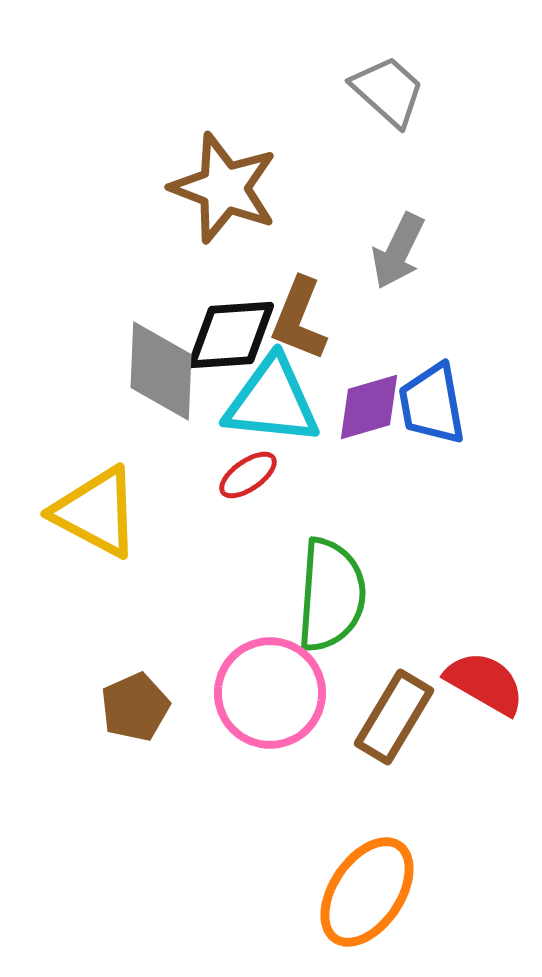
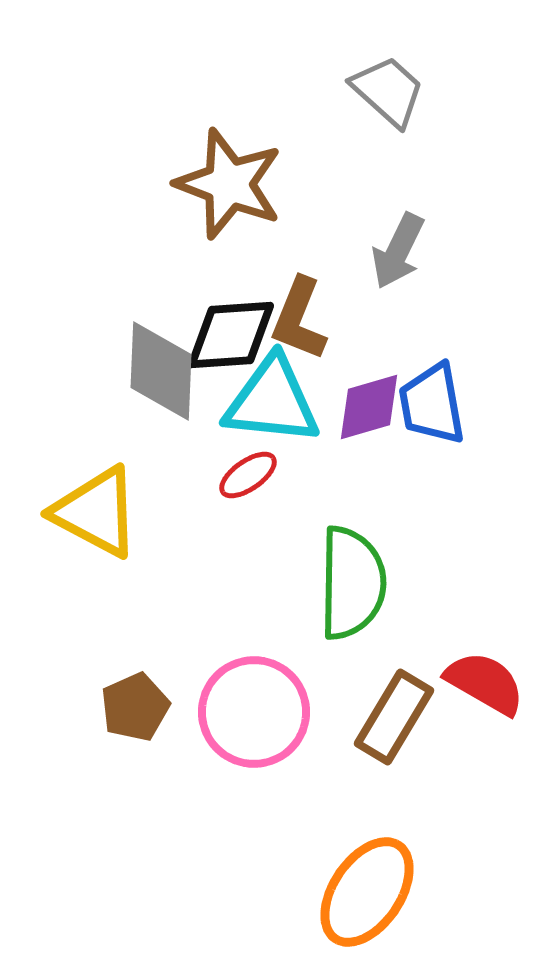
brown star: moved 5 px right, 4 px up
green semicircle: moved 21 px right, 12 px up; rotated 3 degrees counterclockwise
pink circle: moved 16 px left, 19 px down
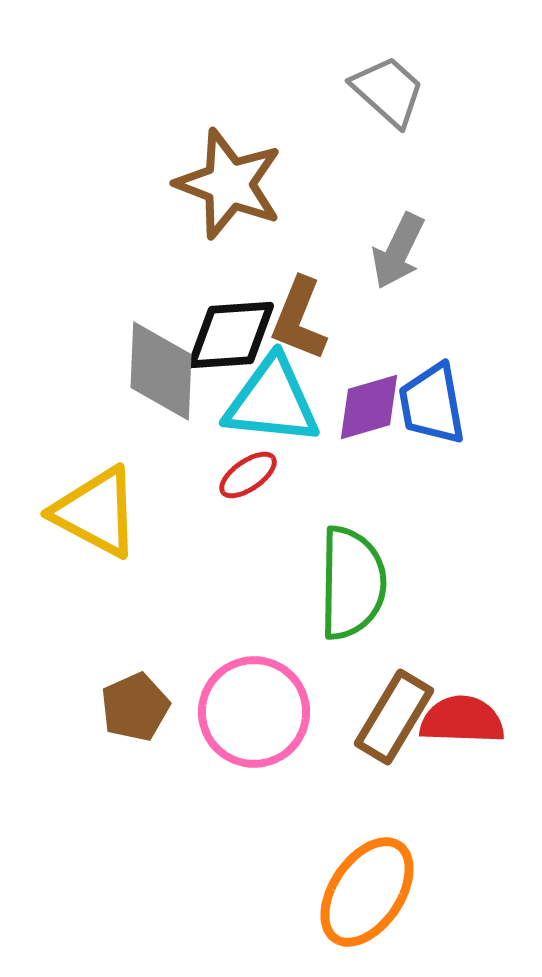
red semicircle: moved 23 px left, 37 px down; rotated 28 degrees counterclockwise
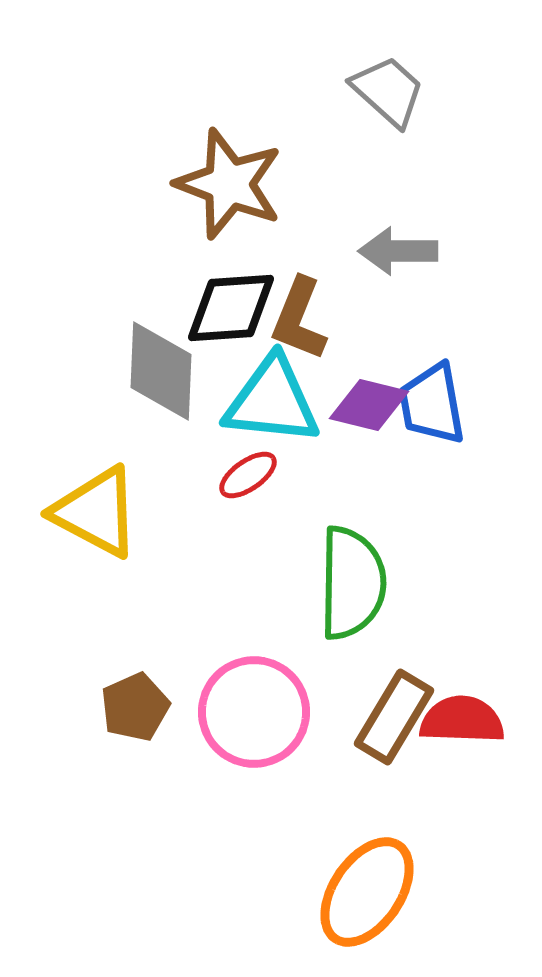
gray arrow: rotated 64 degrees clockwise
black diamond: moved 27 px up
purple diamond: moved 2 px up; rotated 30 degrees clockwise
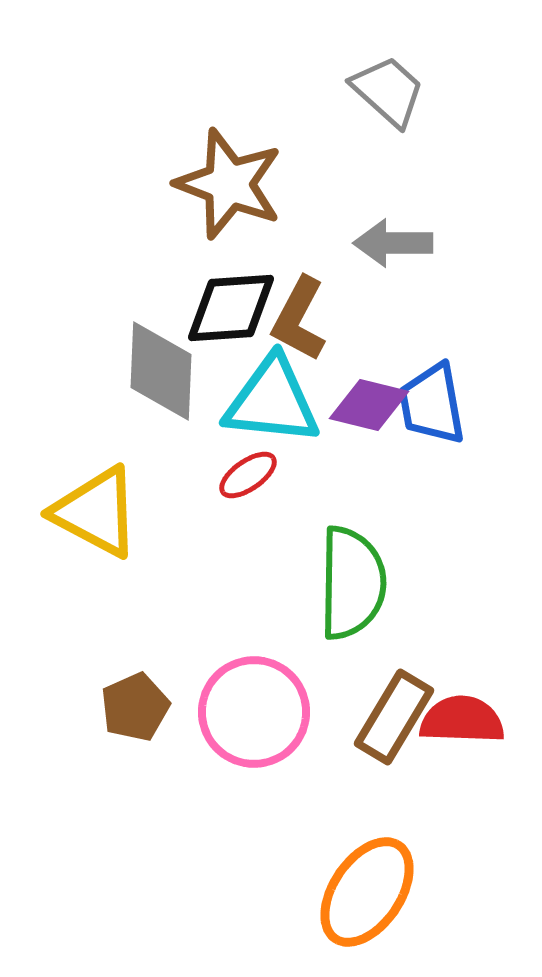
gray arrow: moved 5 px left, 8 px up
brown L-shape: rotated 6 degrees clockwise
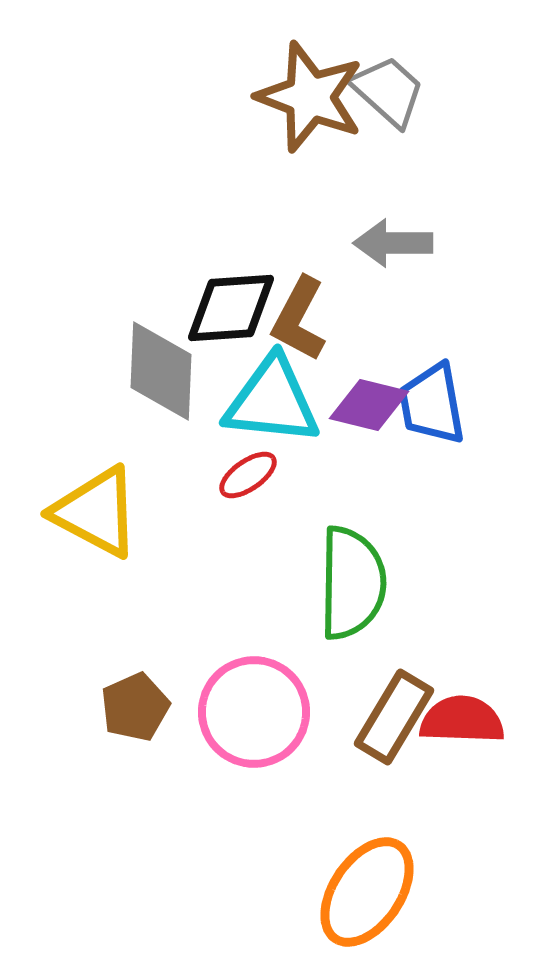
brown star: moved 81 px right, 87 px up
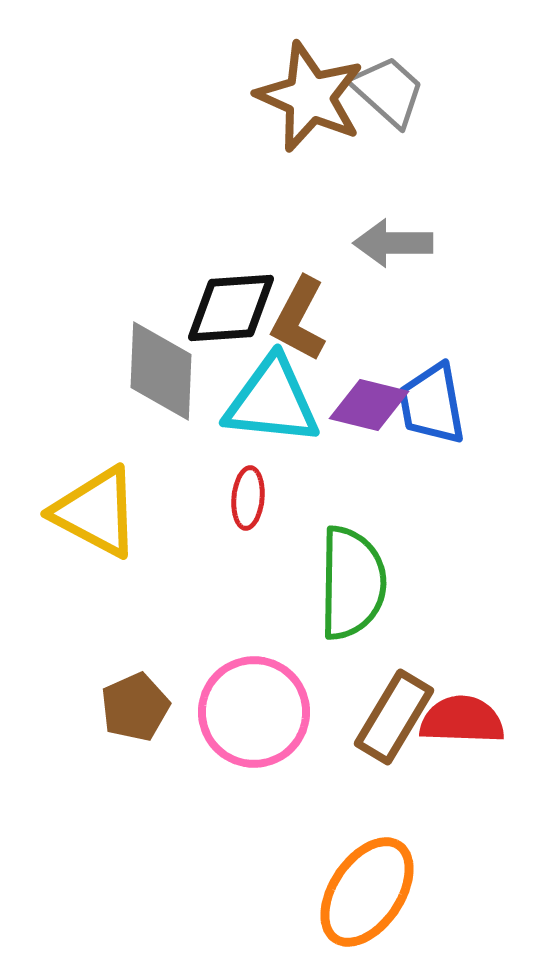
brown star: rotated 3 degrees clockwise
red ellipse: moved 23 px down; rotated 50 degrees counterclockwise
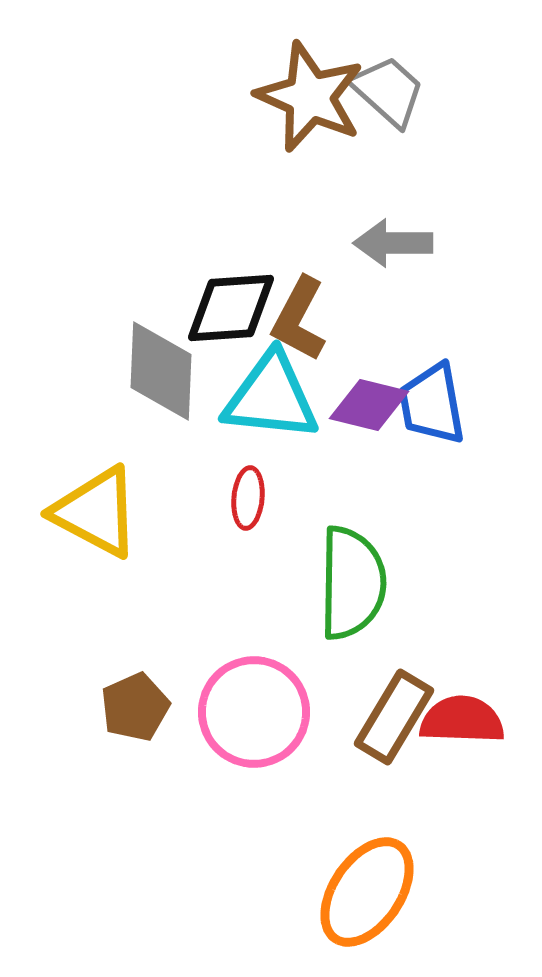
cyan triangle: moved 1 px left, 4 px up
